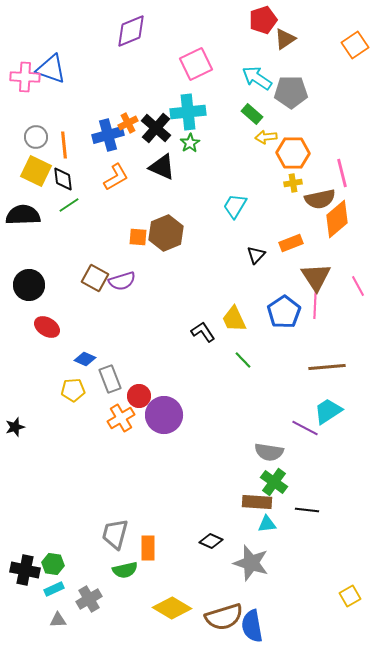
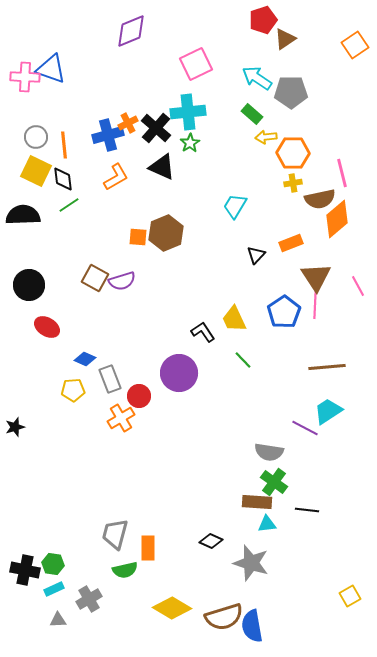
purple circle at (164, 415): moved 15 px right, 42 px up
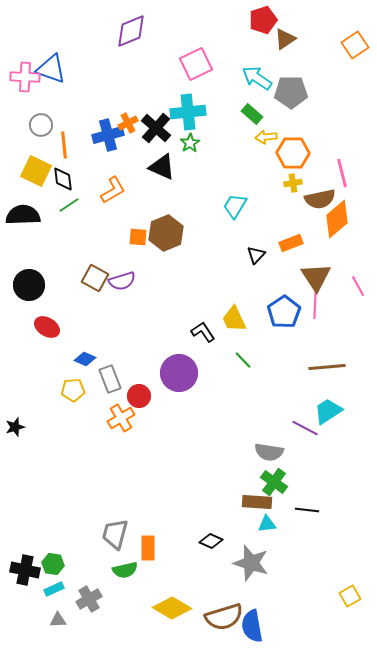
gray circle at (36, 137): moved 5 px right, 12 px up
orange L-shape at (116, 177): moved 3 px left, 13 px down
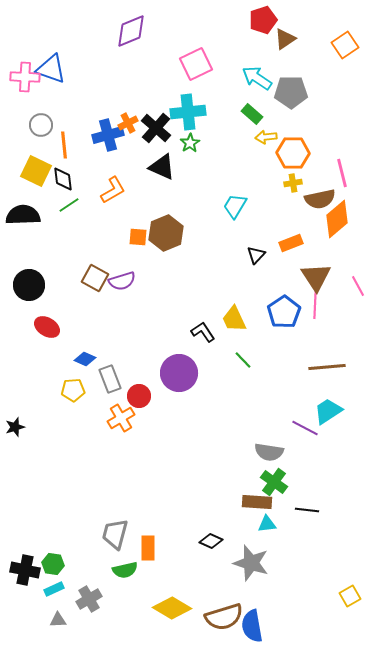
orange square at (355, 45): moved 10 px left
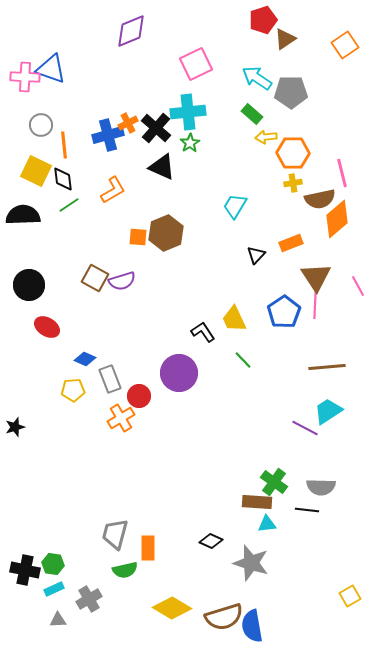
gray semicircle at (269, 452): moved 52 px right, 35 px down; rotated 8 degrees counterclockwise
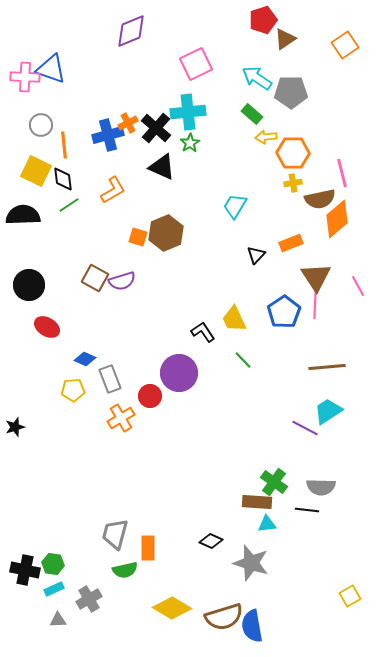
orange square at (138, 237): rotated 12 degrees clockwise
red circle at (139, 396): moved 11 px right
